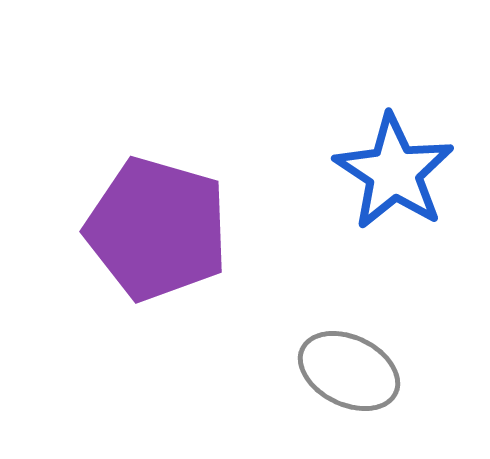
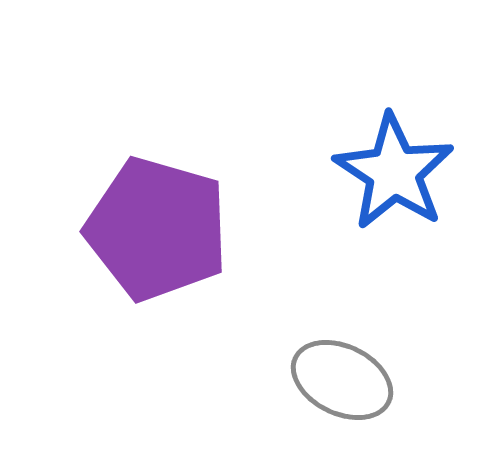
gray ellipse: moved 7 px left, 9 px down
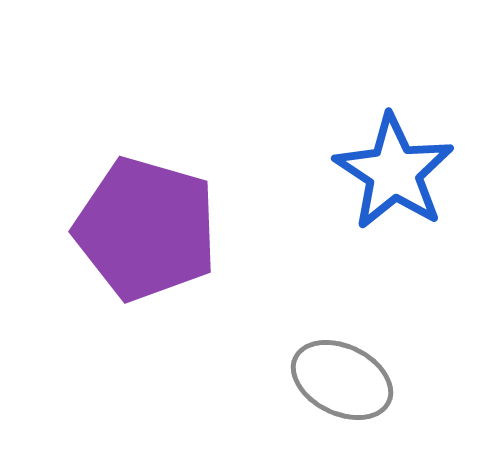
purple pentagon: moved 11 px left
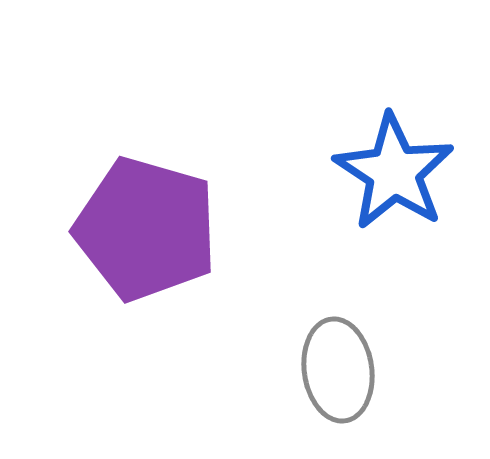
gray ellipse: moved 4 px left, 10 px up; rotated 56 degrees clockwise
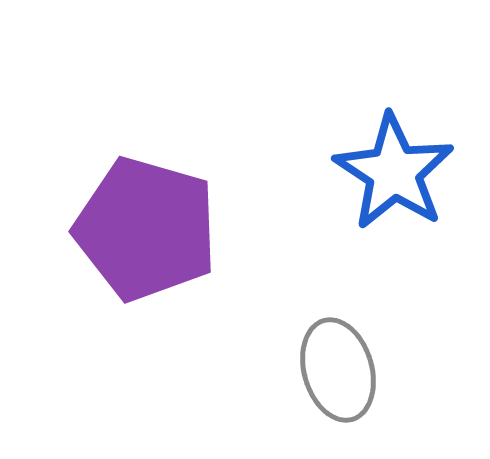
gray ellipse: rotated 8 degrees counterclockwise
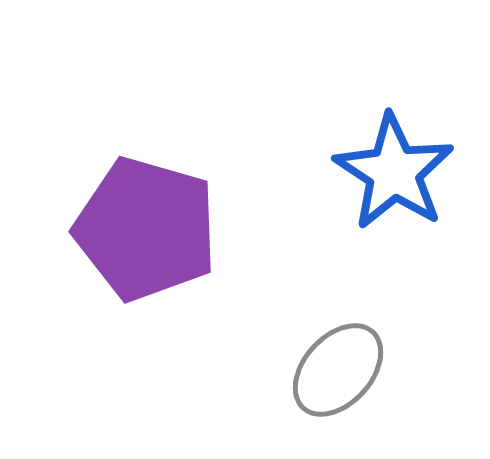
gray ellipse: rotated 58 degrees clockwise
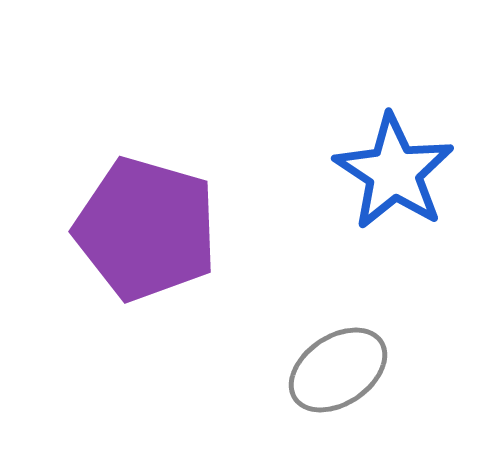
gray ellipse: rotated 14 degrees clockwise
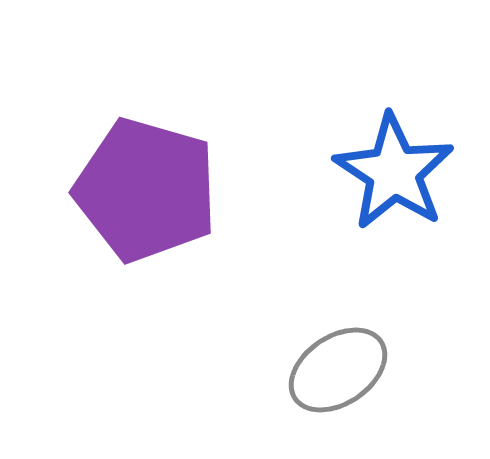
purple pentagon: moved 39 px up
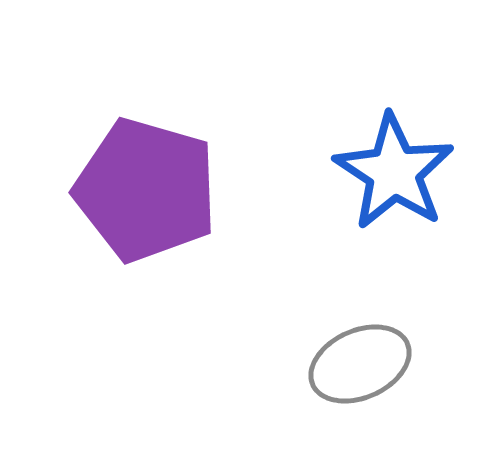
gray ellipse: moved 22 px right, 6 px up; rotated 10 degrees clockwise
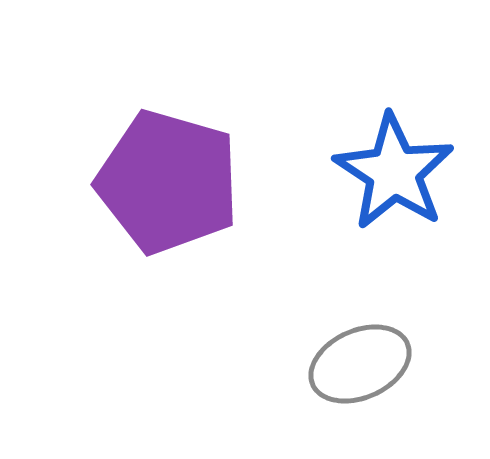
purple pentagon: moved 22 px right, 8 px up
